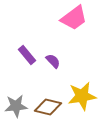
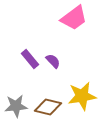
purple rectangle: moved 3 px right, 4 px down
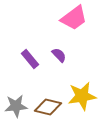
purple semicircle: moved 6 px right, 6 px up
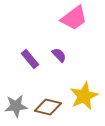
yellow star: moved 2 px right; rotated 16 degrees counterclockwise
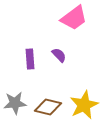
purple rectangle: rotated 36 degrees clockwise
yellow star: moved 9 px down
gray star: moved 1 px left, 3 px up
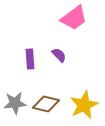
brown diamond: moved 2 px left, 3 px up
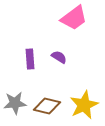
purple semicircle: moved 2 px down; rotated 14 degrees counterclockwise
brown diamond: moved 1 px right, 2 px down
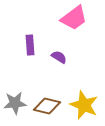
purple rectangle: moved 14 px up
yellow star: rotated 24 degrees counterclockwise
